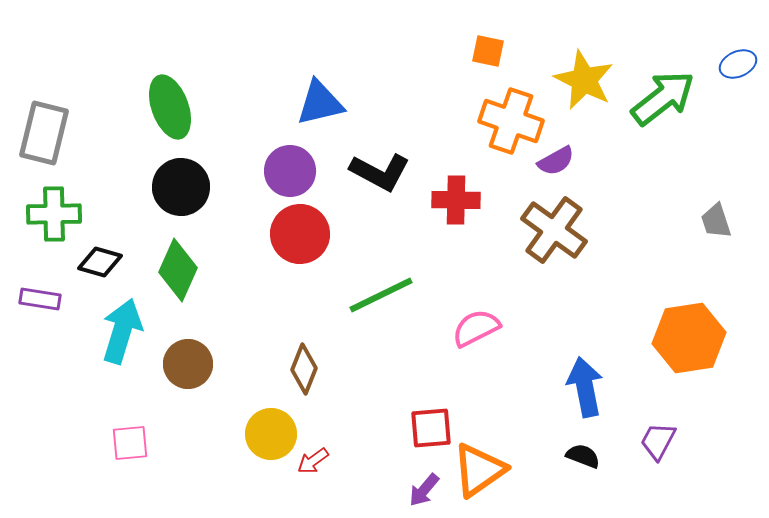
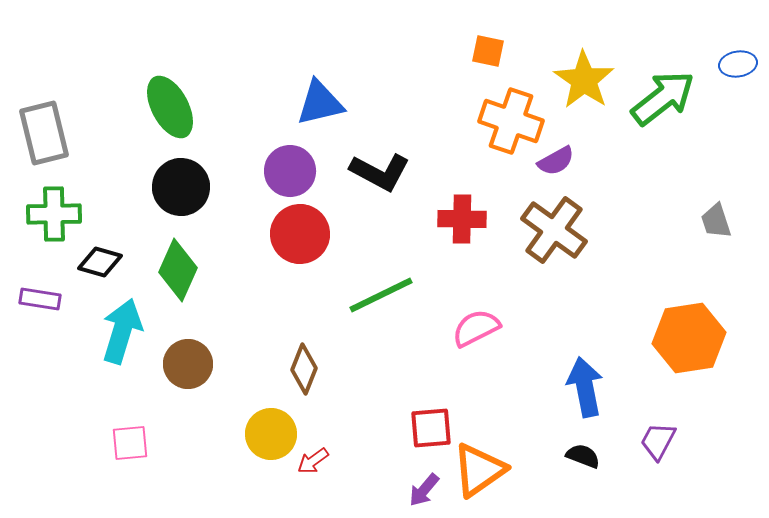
blue ellipse: rotated 15 degrees clockwise
yellow star: rotated 8 degrees clockwise
green ellipse: rotated 8 degrees counterclockwise
gray rectangle: rotated 28 degrees counterclockwise
red cross: moved 6 px right, 19 px down
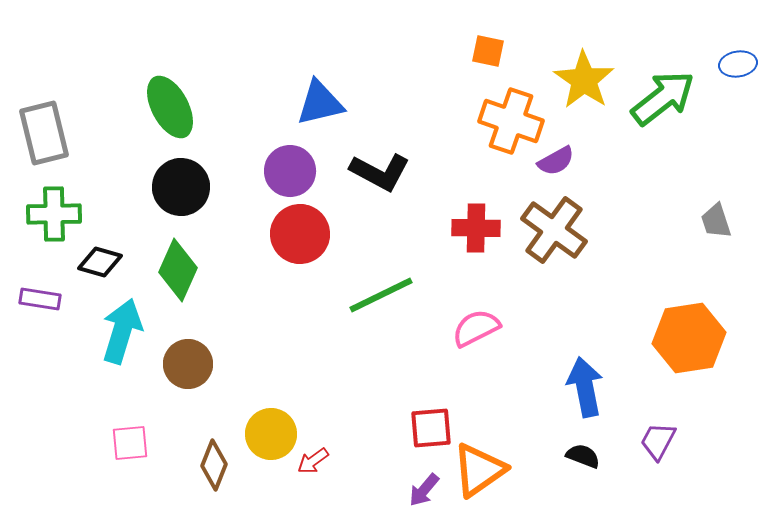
red cross: moved 14 px right, 9 px down
brown diamond: moved 90 px left, 96 px down
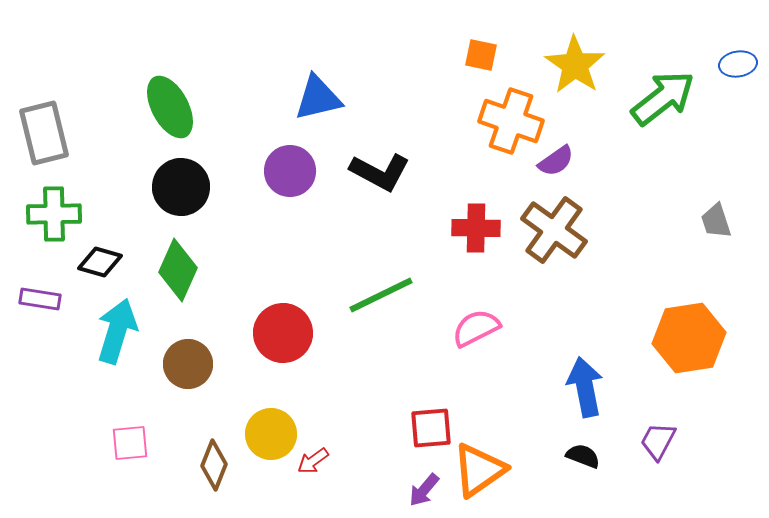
orange square: moved 7 px left, 4 px down
yellow star: moved 9 px left, 15 px up
blue triangle: moved 2 px left, 5 px up
purple semicircle: rotated 6 degrees counterclockwise
red circle: moved 17 px left, 99 px down
cyan arrow: moved 5 px left
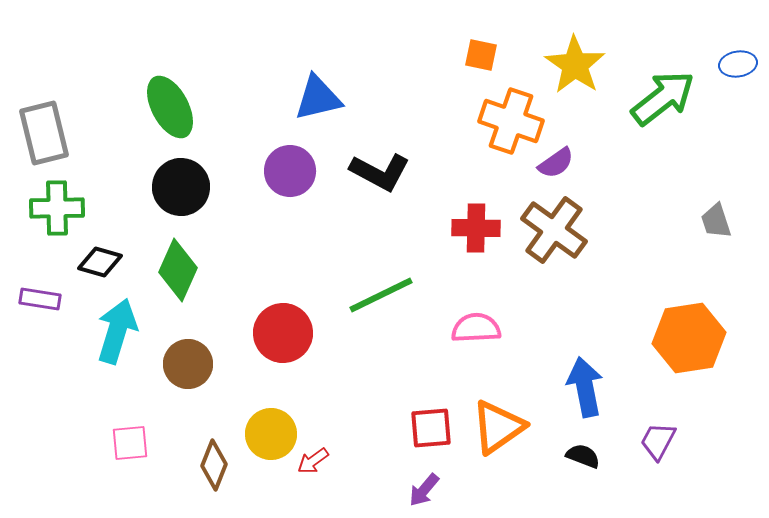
purple semicircle: moved 2 px down
green cross: moved 3 px right, 6 px up
pink semicircle: rotated 24 degrees clockwise
orange triangle: moved 19 px right, 43 px up
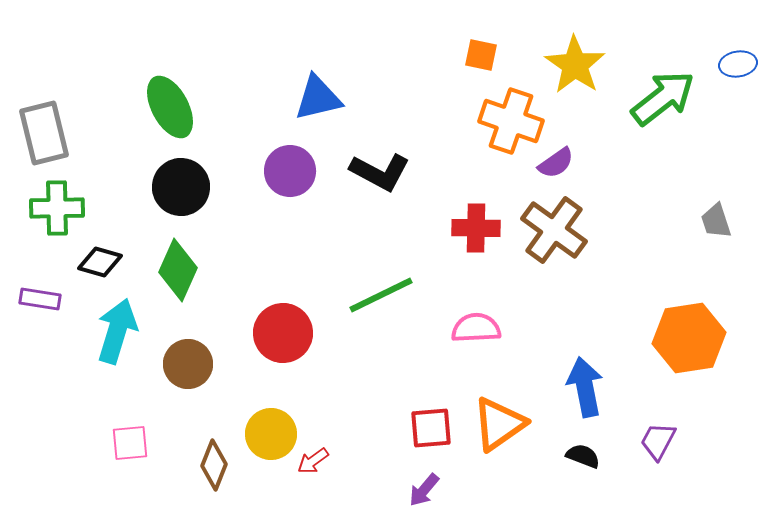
orange triangle: moved 1 px right, 3 px up
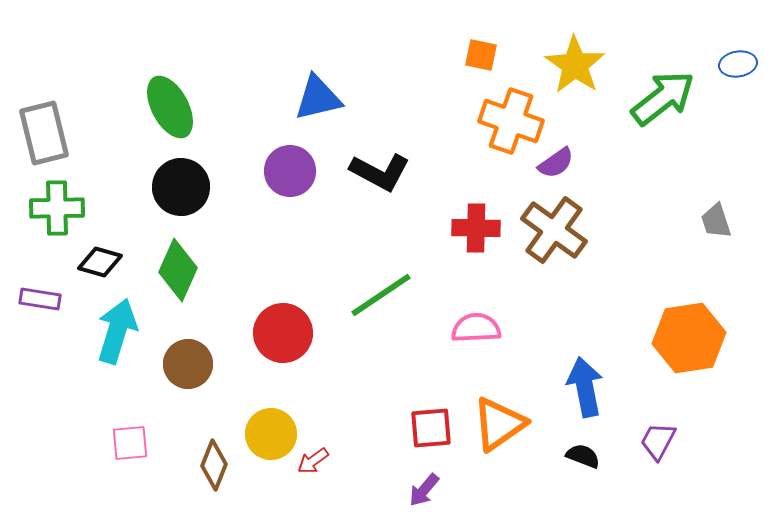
green line: rotated 8 degrees counterclockwise
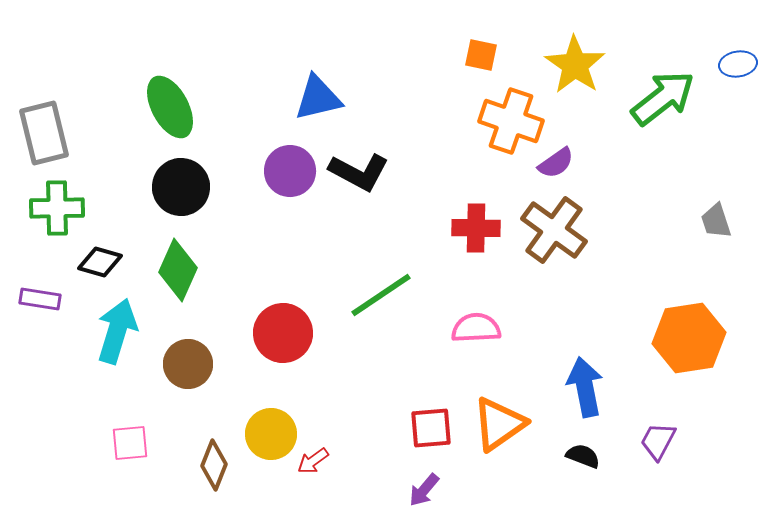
black L-shape: moved 21 px left
